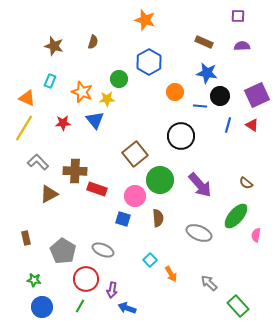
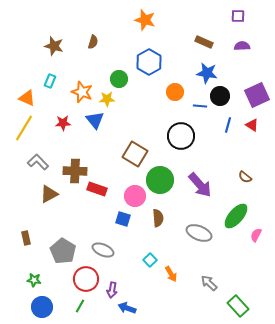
brown square at (135, 154): rotated 20 degrees counterclockwise
brown semicircle at (246, 183): moved 1 px left, 6 px up
pink semicircle at (256, 235): rotated 16 degrees clockwise
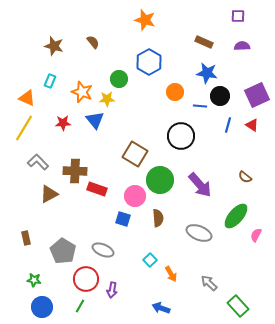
brown semicircle at (93, 42): rotated 56 degrees counterclockwise
blue arrow at (127, 308): moved 34 px right
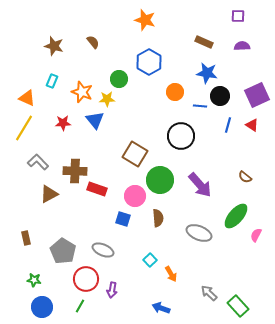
cyan rectangle at (50, 81): moved 2 px right
gray arrow at (209, 283): moved 10 px down
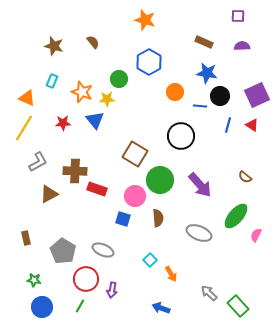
gray L-shape at (38, 162): rotated 105 degrees clockwise
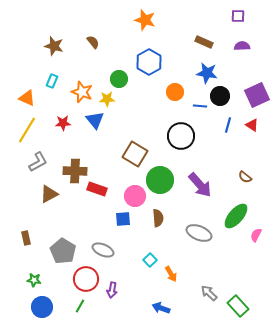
yellow line at (24, 128): moved 3 px right, 2 px down
blue square at (123, 219): rotated 21 degrees counterclockwise
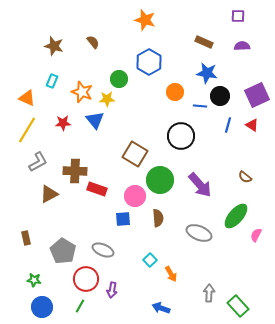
gray arrow at (209, 293): rotated 48 degrees clockwise
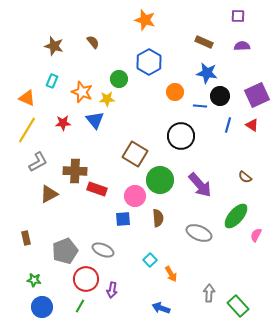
gray pentagon at (63, 251): moved 2 px right; rotated 20 degrees clockwise
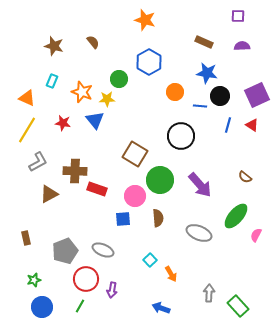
red star at (63, 123): rotated 14 degrees clockwise
green star at (34, 280): rotated 24 degrees counterclockwise
